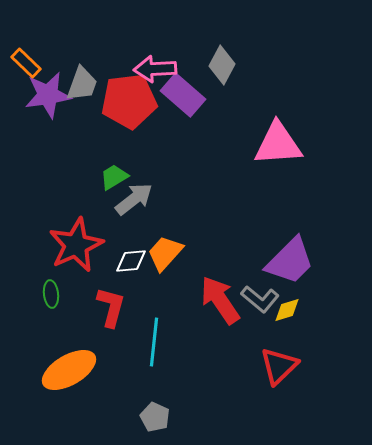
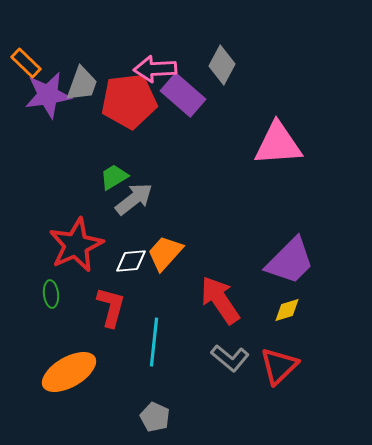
gray L-shape: moved 30 px left, 59 px down
orange ellipse: moved 2 px down
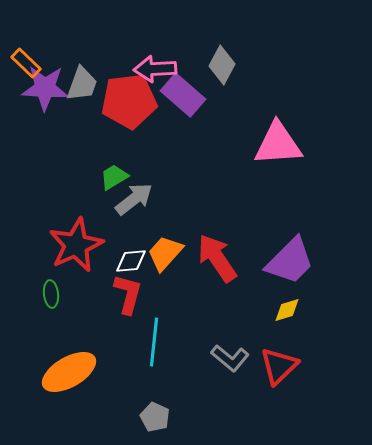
purple star: moved 3 px left, 7 px up; rotated 12 degrees clockwise
red arrow: moved 3 px left, 42 px up
red L-shape: moved 17 px right, 13 px up
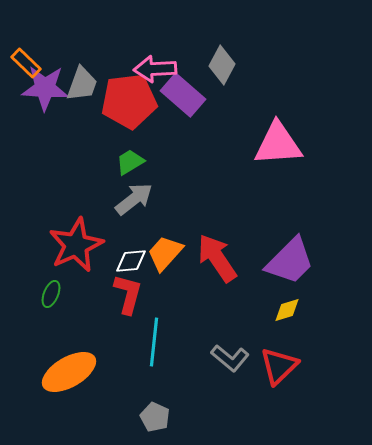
green trapezoid: moved 16 px right, 15 px up
green ellipse: rotated 28 degrees clockwise
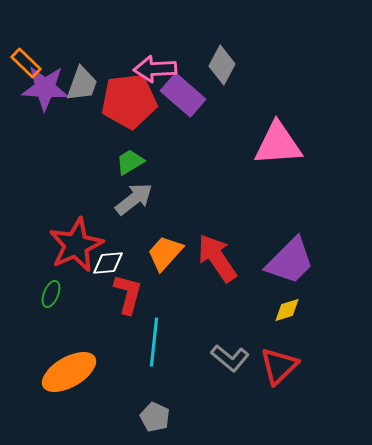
white diamond: moved 23 px left, 2 px down
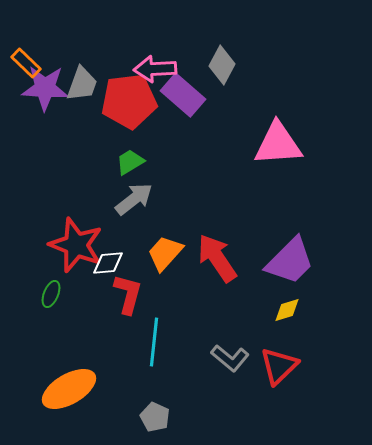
red star: rotated 26 degrees counterclockwise
orange ellipse: moved 17 px down
